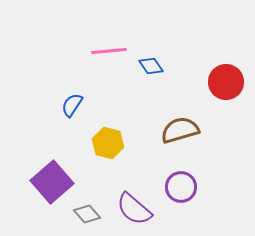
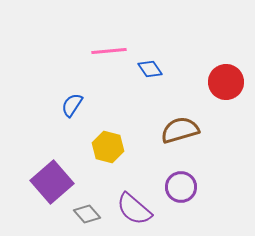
blue diamond: moved 1 px left, 3 px down
yellow hexagon: moved 4 px down
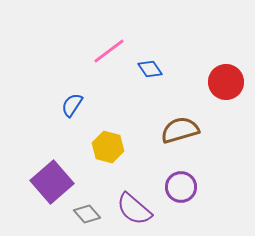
pink line: rotated 32 degrees counterclockwise
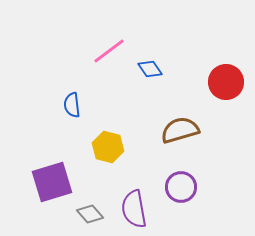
blue semicircle: rotated 40 degrees counterclockwise
purple square: rotated 24 degrees clockwise
purple semicircle: rotated 39 degrees clockwise
gray diamond: moved 3 px right
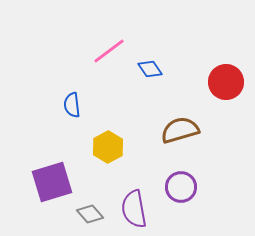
yellow hexagon: rotated 16 degrees clockwise
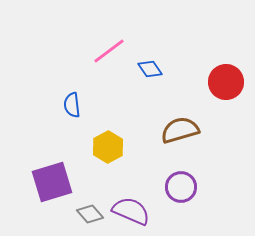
purple semicircle: moved 3 px left, 2 px down; rotated 123 degrees clockwise
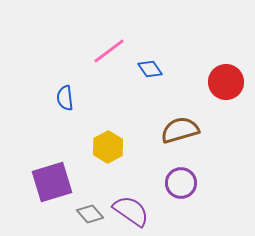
blue semicircle: moved 7 px left, 7 px up
purple circle: moved 4 px up
purple semicircle: rotated 12 degrees clockwise
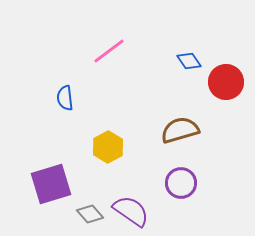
blue diamond: moved 39 px right, 8 px up
purple square: moved 1 px left, 2 px down
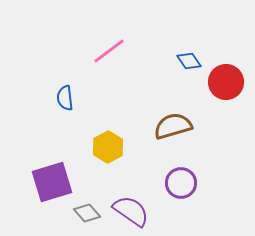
brown semicircle: moved 7 px left, 4 px up
purple square: moved 1 px right, 2 px up
gray diamond: moved 3 px left, 1 px up
